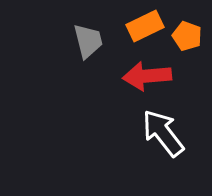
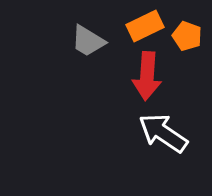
gray trapezoid: rotated 135 degrees clockwise
red arrow: rotated 81 degrees counterclockwise
white arrow: rotated 18 degrees counterclockwise
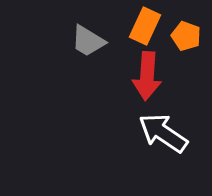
orange rectangle: rotated 39 degrees counterclockwise
orange pentagon: moved 1 px left
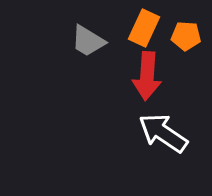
orange rectangle: moved 1 px left, 2 px down
orange pentagon: rotated 16 degrees counterclockwise
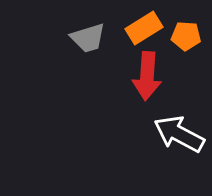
orange rectangle: rotated 33 degrees clockwise
gray trapezoid: moved 3 px up; rotated 48 degrees counterclockwise
white arrow: moved 16 px right, 1 px down; rotated 6 degrees counterclockwise
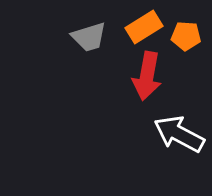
orange rectangle: moved 1 px up
gray trapezoid: moved 1 px right, 1 px up
red arrow: rotated 6 degrees clockwise
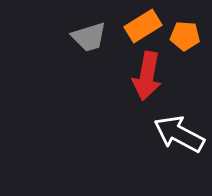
orange rectangle: moved 1 px left, 1 px up
orange pentagon: moved 1 px left
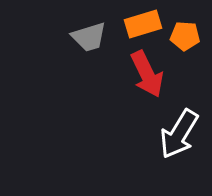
orange rectangle: moved 2 px up; rotated 15 degrees clockwise
red arrow: moved 2 px up; rotated 36 degrees counterclockwise
white arrow: rotated 87 degrees counterclockwise
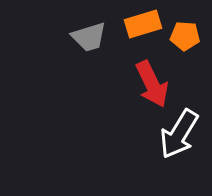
red arrow: moved 5 px right, 10 px down
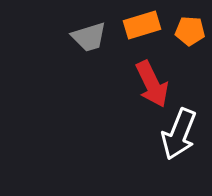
orange rectangle: moved 1 px left, 1 px down
orange pentagon: moved 5 px right, 5 px up
white arrow: rotated 9 degrees counterclockwise
